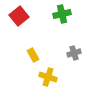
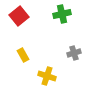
yellow rectangle: moved 10 px left
yellow cross: moved 1 px left, 1 px up
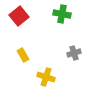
green cross: rotated 24 degrees clockwise
yellow cross: moved 1 px left, 1 px down
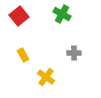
green cross: rotated 18 degrees clockwise
gray cross: rotated 16 degrees clockwise
yellow cross: rotated 18 degrees clockwise
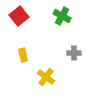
green cross: moved 2 px down
yellow rectangle: rotated 16 degrees clockwise
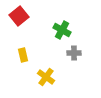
green cross: moved 14 px down
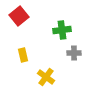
green cross: rotated 36 degrees counterclockwise
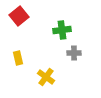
yellow rectangle: moved 5 px left, 3 px down
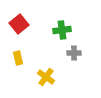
red square: moved 8 px down
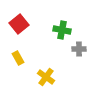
green cross: rotated 18 degrees clockwise
gray cross: moved 5 px right, 4 px up
yellow rectangle: rotated 16 degrees counterclockwise
